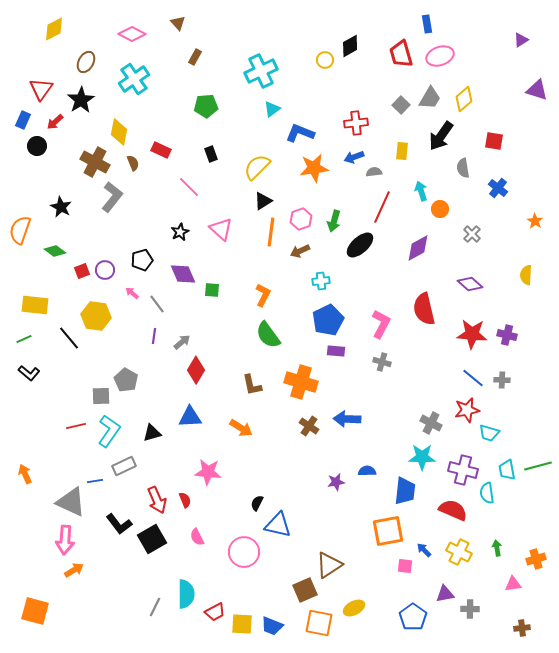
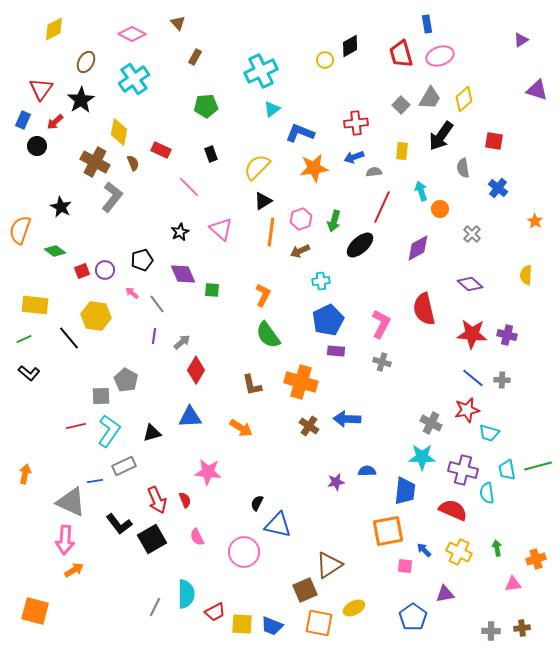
orange arrow at (25, 474): rotated 36 degrees clockwise
gray cross at (470, 609): moved 21 px right, 22 px down
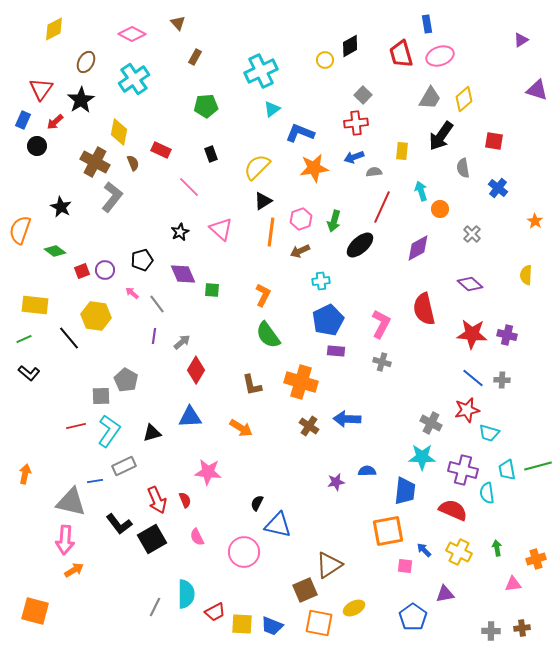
gray square at (401, 105): moved 38 px left, 10 px up
gray triangle at (71, 502): rotated 12 degrees counterclockwise
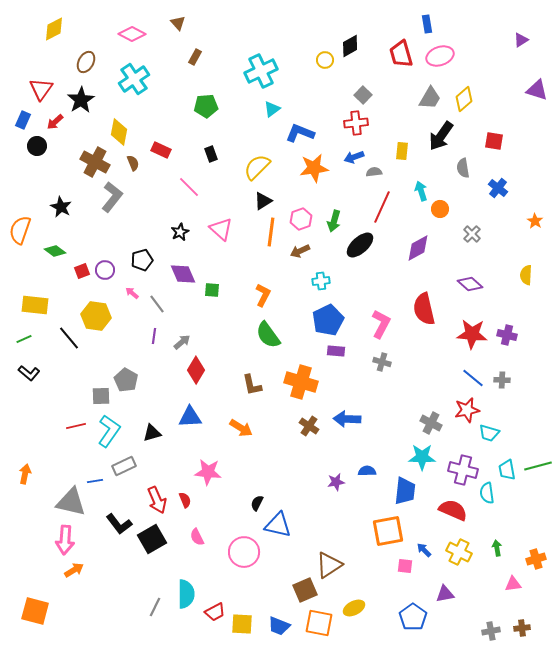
blue trapezoid at (272, 626): moved 7 px right
gray cross at (491, 631): rotated 12 degrees counterclockwise
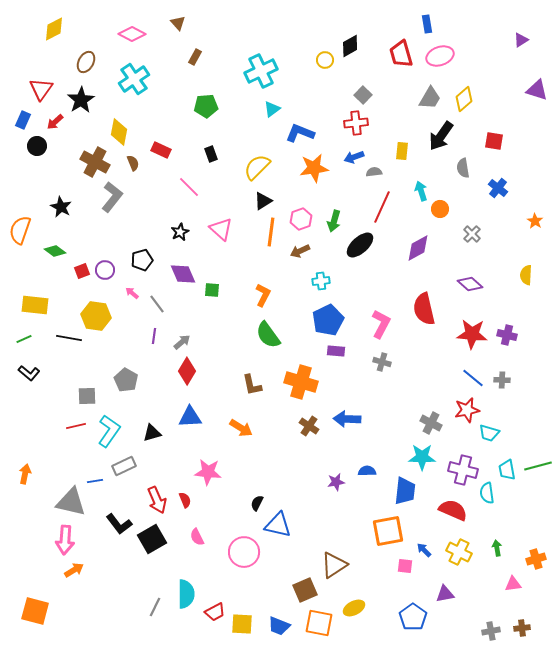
black line at (69, 338): rotated 40 degrees counterclockwise
red diamond at (196, 370): moved 9 px left, 1 px down
gray square at (101, 396): moved 14 px left
brown triangle at (329, 565): moved 5 px right
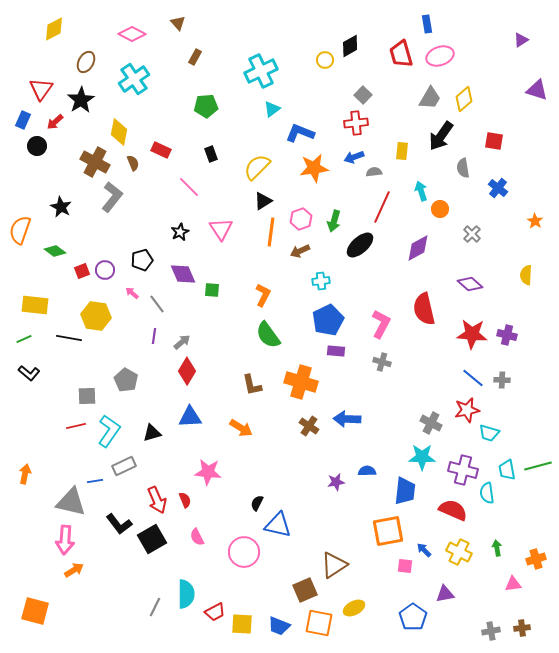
pink triangle at (221, 229): rotated 15 degrees clockwise
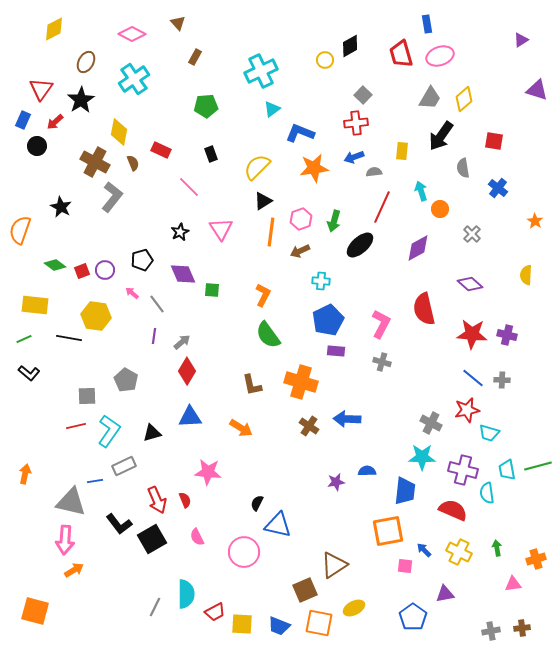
green diamond at (55, 251): moved 14 px down
cyan cross at (321, 281): rotated 12 degrees clockwise
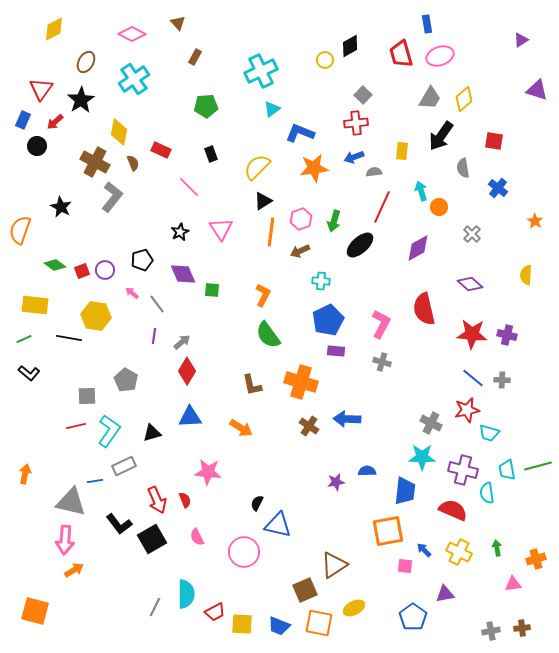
orange circle at (440, 209): moved 1 px left, 2 px up
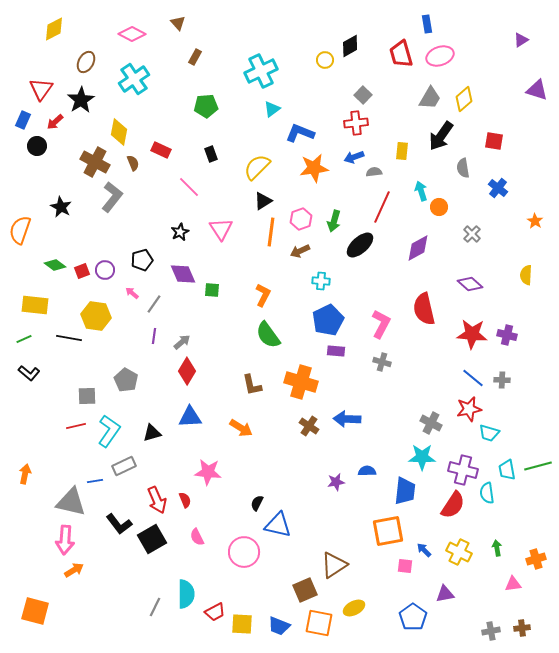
gray line at (157, 304): moved 3 px left; rotated 72 degrees clockwise
red star at (467, 410): moved 2 px right, 1 px up
red semicircle at (453, 510): moved 5 px up; rotated 100 degrees clockwise
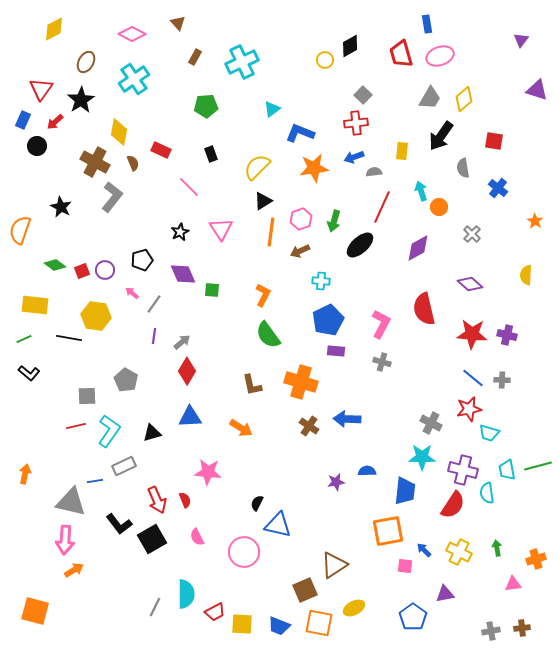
purple triangle at (521, 40): rotated 21 degrees counterclockwise
cyan cross at (261, 71): moved 19 px left, 9 px up
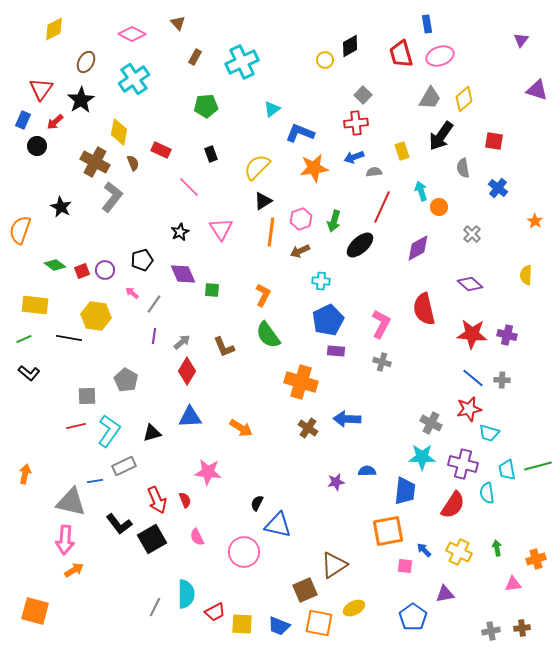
yellow rectangle at (402, 151): rotated 24 degrees counterclockwise
brown L-shape at (252, 385): moved 28 px left, 38 px up; rotated 10 degrees counterclockwise
brown cross at (309, 426): moved 1 px left, 2 px down
purple cross at (463, 470): moved 6 px up
